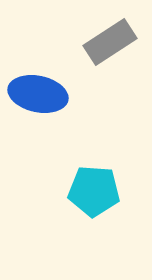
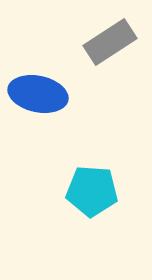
cyan pentagon: moved 2 px left
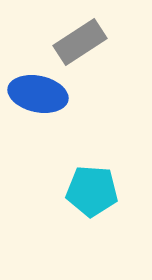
gray rectangle: moved 30 px left
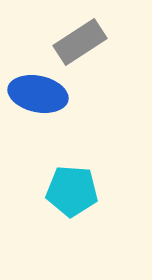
cyan pentagon: moved 20 px left
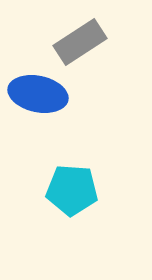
cyan pentagon: moved 1 px up
